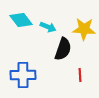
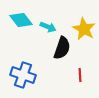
yellow star: rotated 25 degrees clockwise
black semicircle: moved 1 px left, 1 px up
blue cross: rotated 20 degrees clockwise
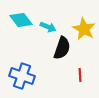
blue cross: moved 1 px left, 1 px down
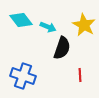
yellow star: moved 4 px up
blue cross: moved 1 px right
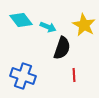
red line: moved 6 px left
